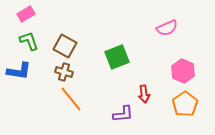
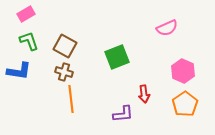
orange line: rotated 32 degrees clockwise
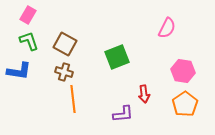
pink rectangle: moved 2 px right, 1 px down; rotated 30 degrees counterclockwise
pink semicircle: rotated 40 degrees counterclockwise
brown square: moved 2 px up
pink hexagon: rotated 15 degrees counterclockwise
orange line: moved 2 px right
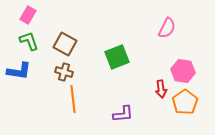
red arrow: moved 17 px right, 5 px up
orange pentagon: moved 2 px up
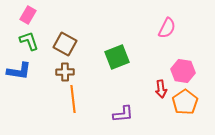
brown cross: moved 1 px right; rotated 18 degrees counterclockwise
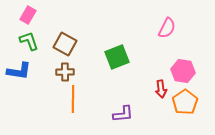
orange line: rotated 8 degrees clockwise
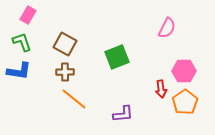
green L-shape: moved 7 px left, 1 px down
pink hexagon: moved 1 px right; rotated 10 degrees counterclockwise
orange line: moved 1 px right; rotated 52 degrees counterclockwise
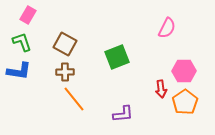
orange line: rotated 12 degrees clockwise
